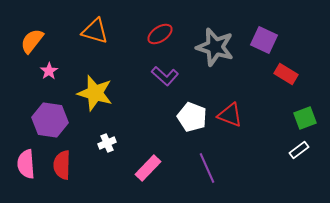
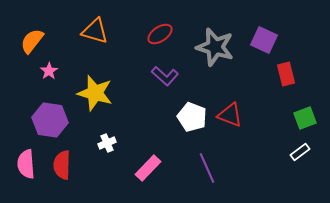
red rectangle: rotated 45 degrees clockwise
white rectangle: moved 1 px right, 2 px down
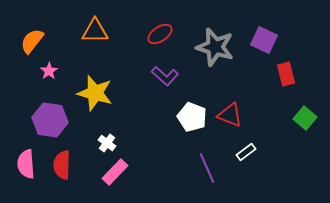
orange triangle: rotated 16 degrees counterclockwise
green square: rotated 30 degrees counterclockwise
white cross: rotated 30 degrees counterclockwise
white rectangle: moved 54 px left
pink rectangle: moved 33 px left, 4 px down
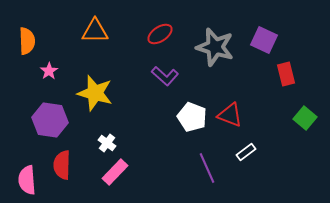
orange semicircle: moved 5 px left; rotated 140 degrees clockwise
pink semicircle: moved 1 px right, 16 px down
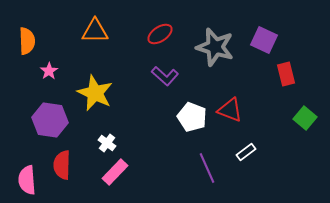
yellow star: rotated 9 degrees clockwise
red triangle: moved 5 px up
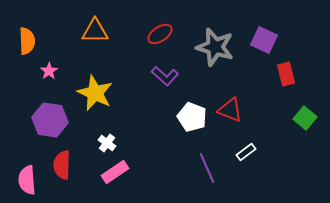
pink rectangle: rotated 12 degrees clockwise
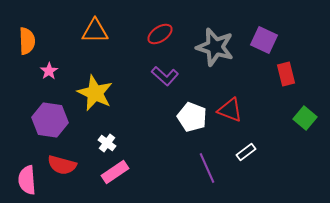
red semicircle: rotated 76 degrees counterclockwise
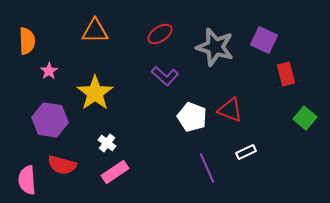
yellow star: rotated 12 degrees clockwise
white rectangle: rotated 12 degrees clockwise
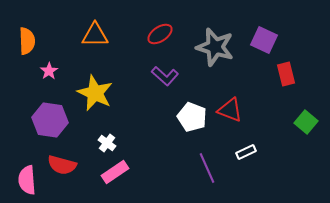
orange triangle: moved 4 px down
yellow star: rotated 12 degrees counterclockwise
green square: moved 1 px right, 4 px down
